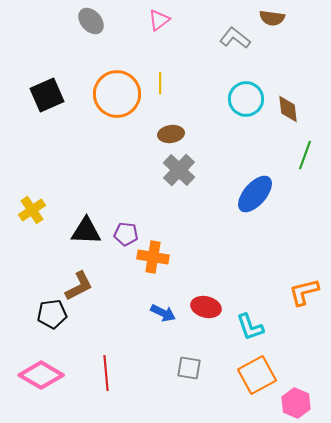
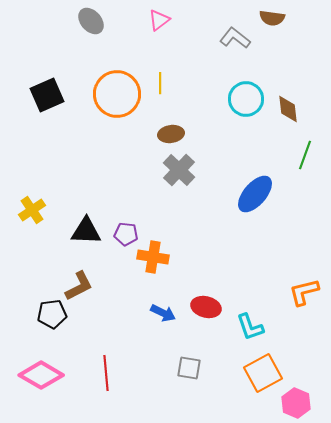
orange square: moved 6 px right, 2 px up
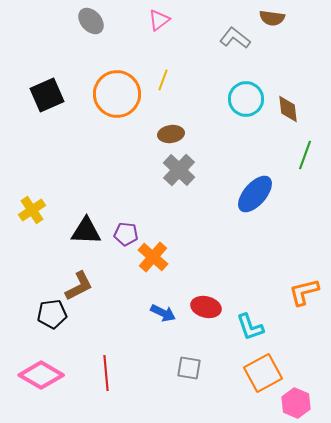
yellow line: moved 3 px right, 3 px up; rotated 20 degrees clockwise
orange cross: rotated 32 degrees clockwise
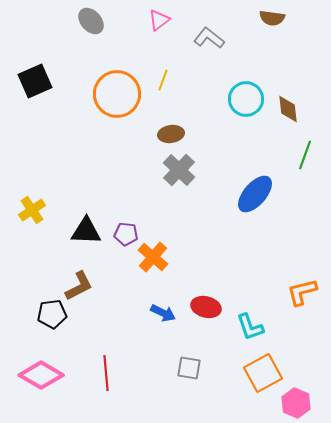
gray L-shape: moved 26 px left
black square: moved 12 px left, 14 px up
orange L-shape: moved 2 px left
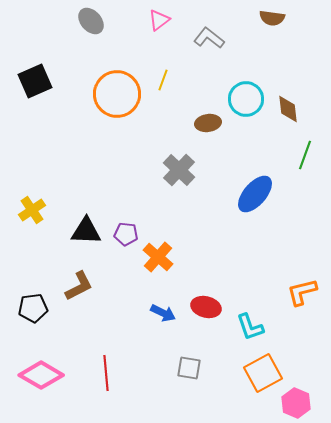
brown ellipse: moved 37 px right, 11 px up
orange cross: moved 5 px right
black pentagon: moved 19 px left, 6 px up
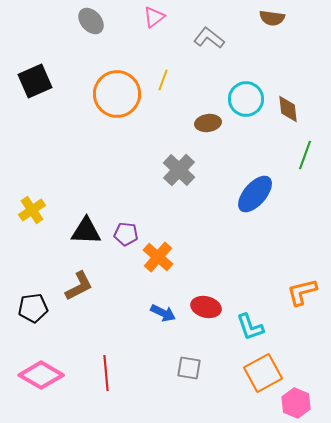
pink triangle: moved 5 px left, 3 px up
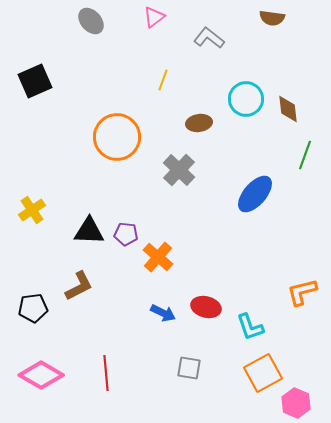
orange circle: moved 43 px down
brown ellipse: moved 9 px left
black triangle: moved 3 px right
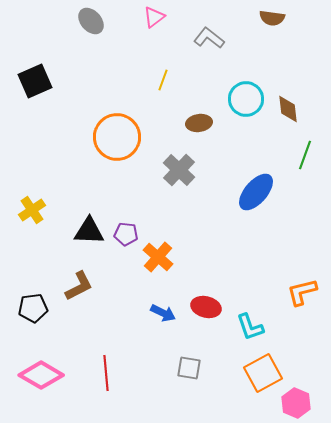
blue ellipse: moved 1 px right, 2 px up
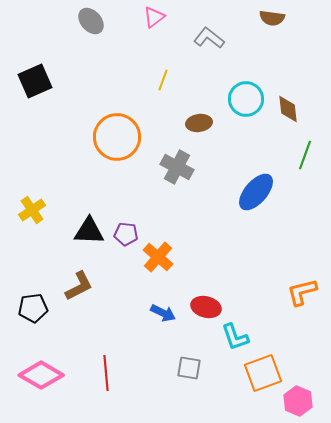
gray cross: moved 2 px left, 3 px up; rotated 16 degrees counterclockwise
cyan L-shape: moved 15 px left, 10 px down
orange square: rotated 9 degrees clockwise
pink hexagon: moved 2 px right, 2 px up
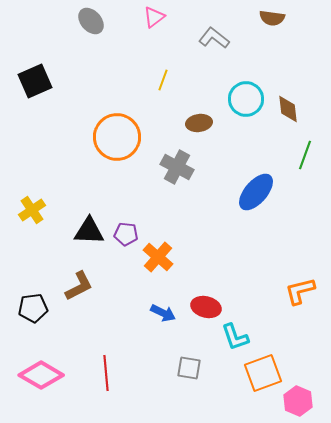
gray L-shape: moved 5 px right
orange L-shape: moved 2 px left, 1 px up
